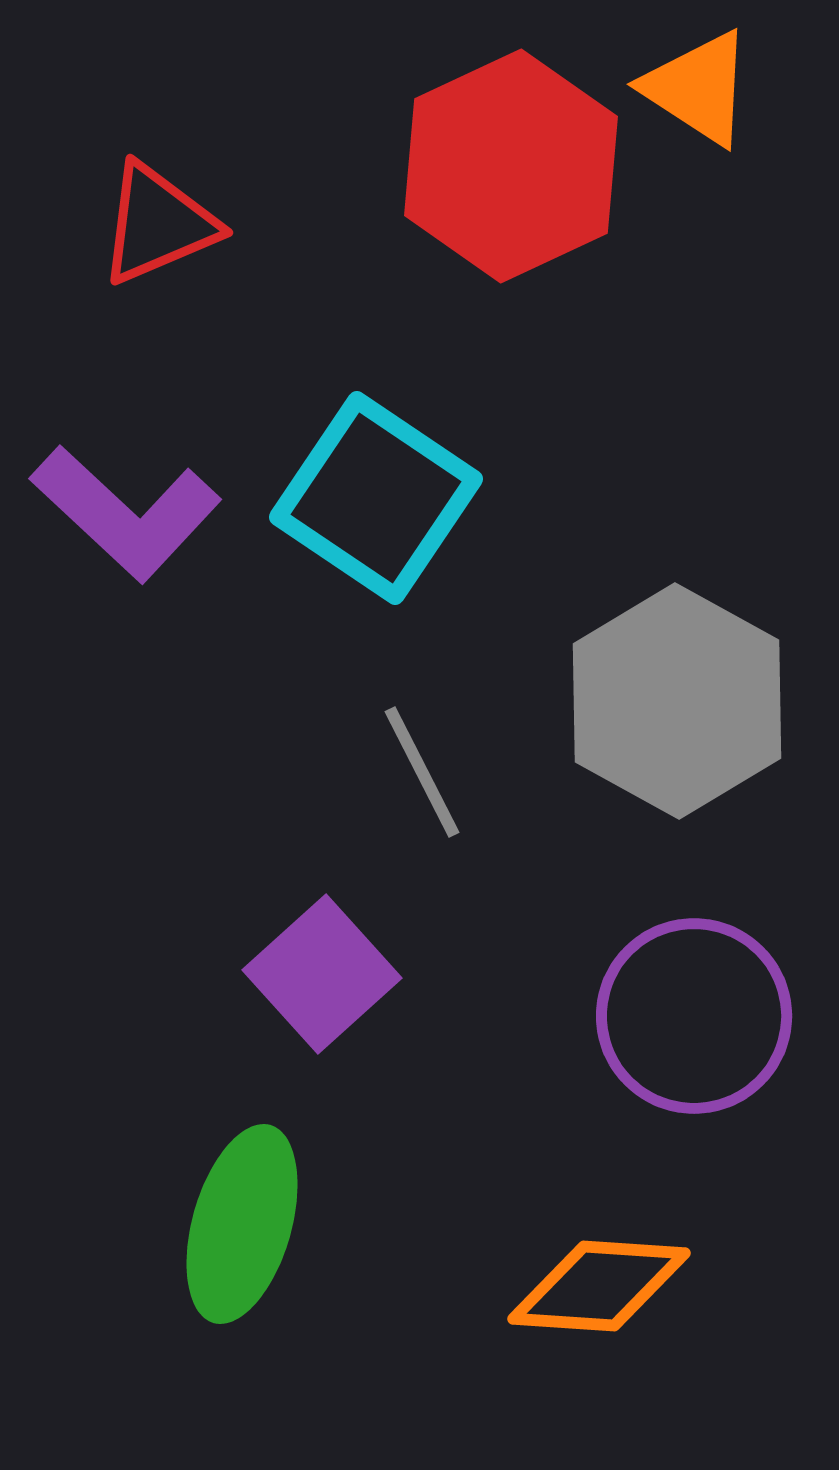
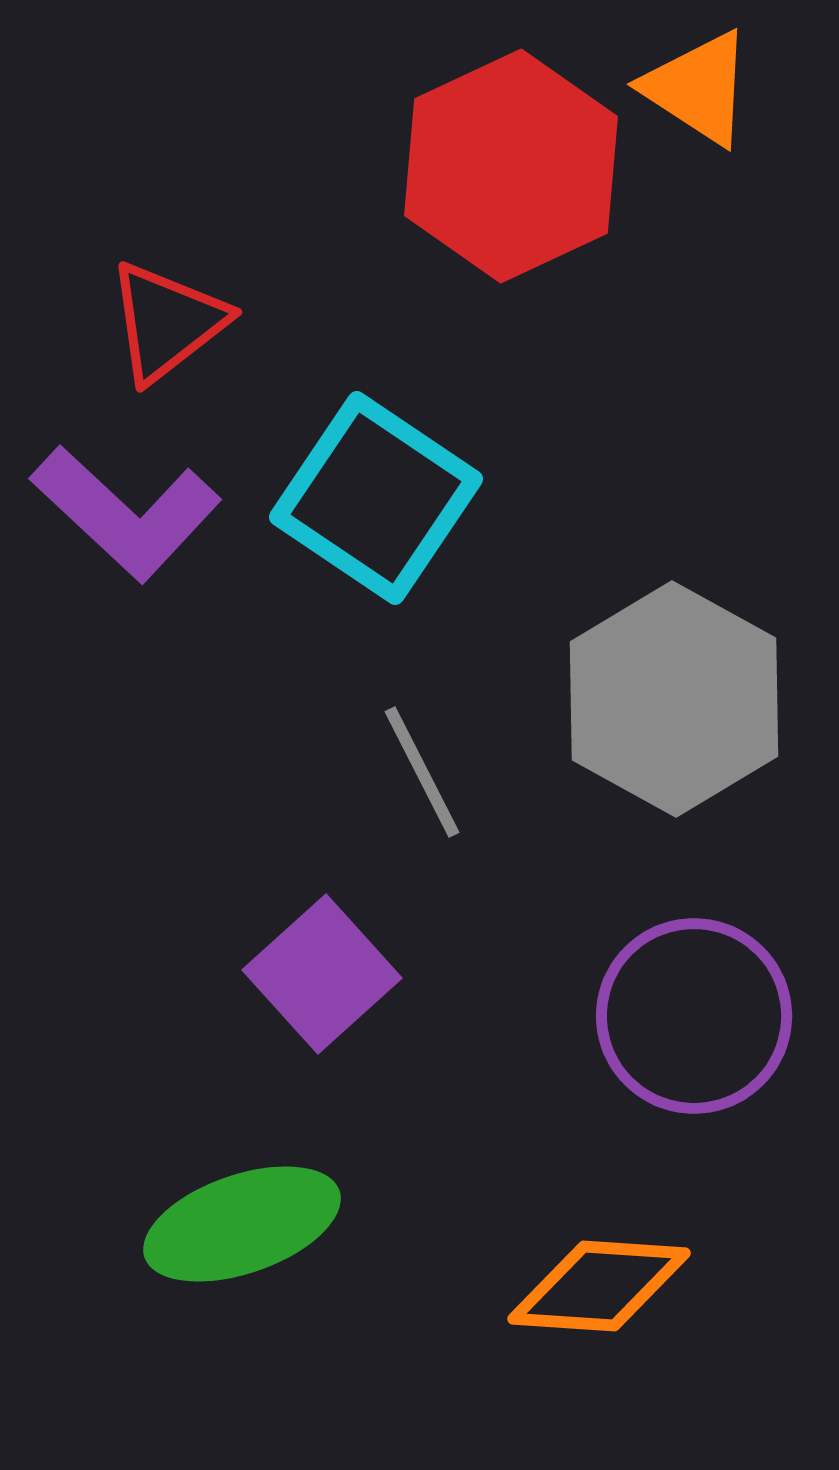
red triangle: moved 9 px right, 98 px down; rotated 15 degrees counterclockwise
gray hexagon: moved 3 px left, 2 px up
green ellipse: rotated 55 degrees clockwise
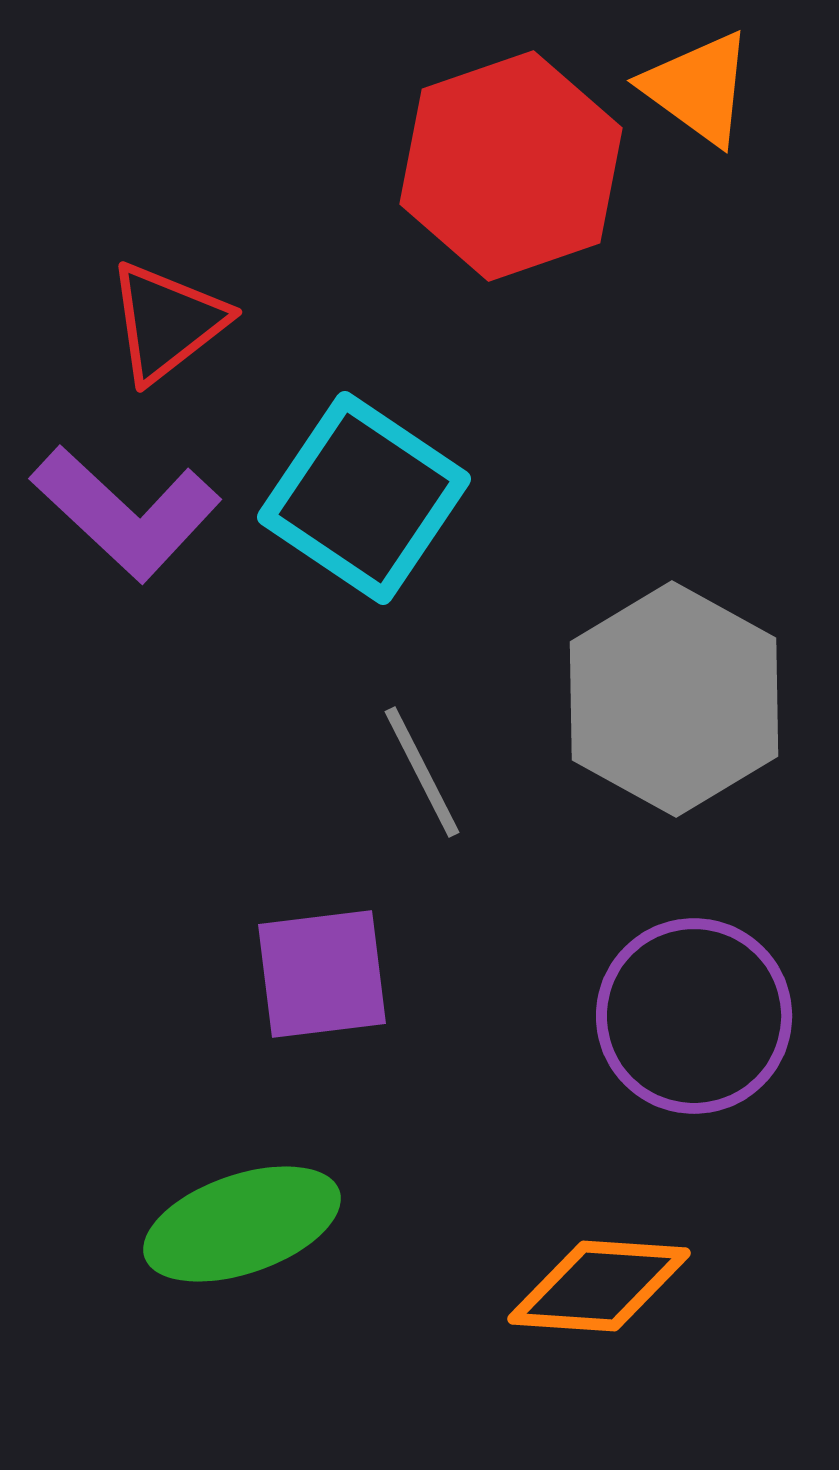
orange triangle: rotated 3 degrees clockwise
red hexagon: rotated 6 degrees clockwise
cyan square: moved 12 px left
purple square: rotated 35 degrees clockwise
